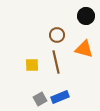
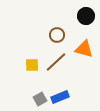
brown line: rotated 60 degrees clockwise
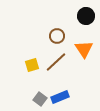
brown circle: moved 1 px down
orange triangle: rotated 42 degrees clockwise
yellow square: rotated 16 degrees counterclockwise
gray square: rotated 24 degrees counterclockwise
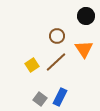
yellow square: rotated 16 degrees counterclockwise
blue rectangle: rotated 42 degrees counterclockwise
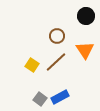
orange triangle: moved 1 px right, 1 px down
yellow square: rotated 24 degrees counterclockwise
blue rectangle: rotated 36 degrees clockwise
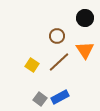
black circle: moved 1 px left, 2 px down
brown line: moved 3 px right
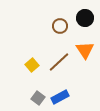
brown circle: moved 3 px right, 10 px up
yellow square: rotated 16 degrees clockwise
gray square: moved 2 px left, 1 px up
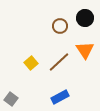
yellow square: moved 1 px left, 2 px up
gray square: moved 27 px left, 1 px down
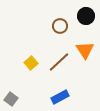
black circle: moved 1 px right, 2 px up
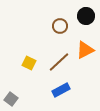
orange triangle: rotated 36 degrees clockwise
yellow square: moved 2 px left; rotated 24 degrees counterclockwise
blue rectangle: moved 1 px right, 7 px up
